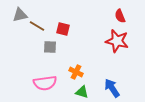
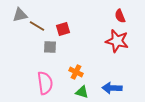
red square: rotated 32 degrees counterclockwise
pink semicircle: rotated 90 degrees counterclockwise
blue arrow: rotated 54 degrees counterclockwise
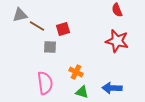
red semicircle: moved 3 px left, 6 px up
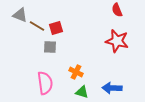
gray triangle: rotated 35 degrees clockwise
red square: moved 7 px left, 1 px up
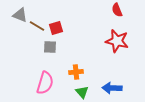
orange cross: rotated 32 degrees counterclockwise
pink semicircle: rotated 25 degrees clockwise
green triangle: rotated 32 degrees clockwise
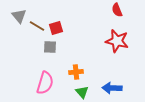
gray triangle: moved 1 px left, 1 px down; rotated 28 degrees clockwise
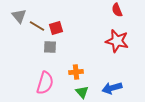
blue arrow: rotated 18 degrees counterclockwise
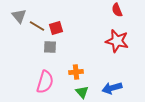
pink semicircle: moved 1 px up
